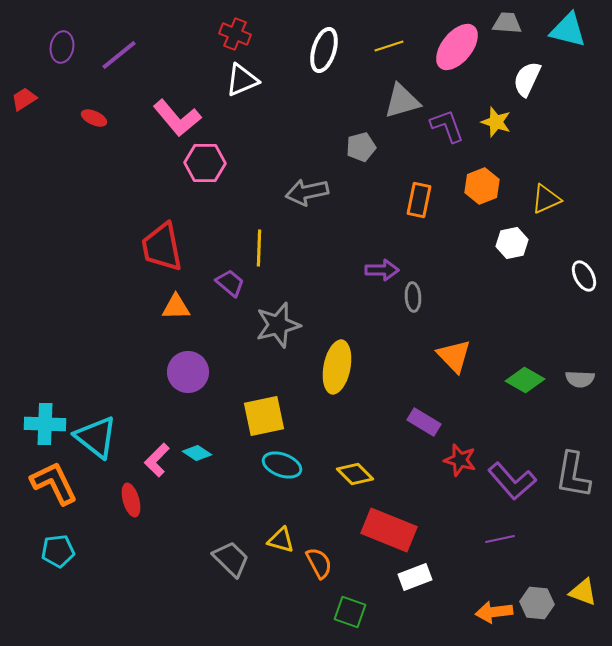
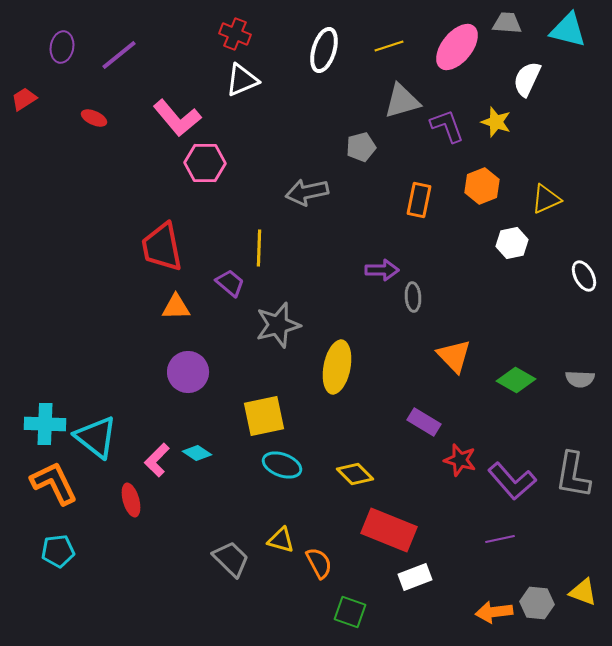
green diamond at (525, 380): moved 9 px left
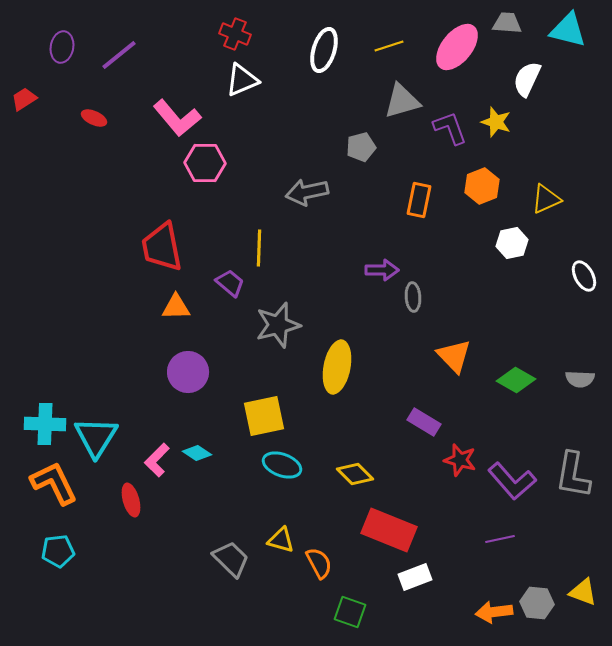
purple L-shape at (447, 126): moved 3 px right, 2 px down
cyan triangle at (96, 437): rotated 24 degrees clockwise
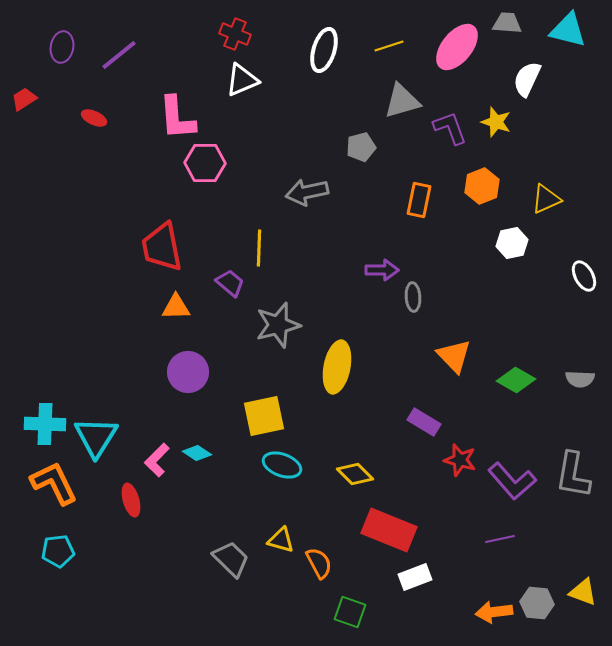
pink L-shape at (177, 118): rotated 36 degrees clockwise
